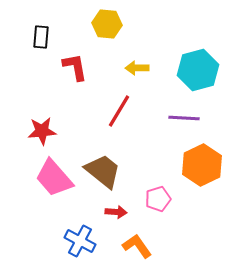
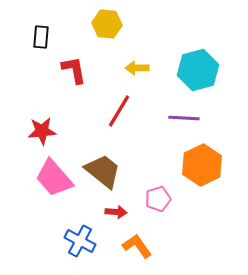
red L-shape: moved 1 px left, 3 px down
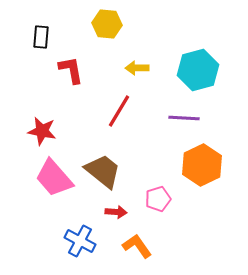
red L-shape: moved 3 px left
red star: rotated 16 degrees clockwise
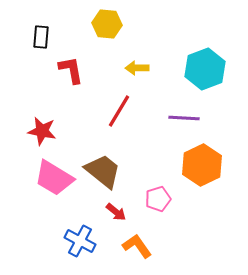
cyan hexagon: moved 7 px right, 1 px up; rotated 6 degrees counterclockwise
pink trapezoid: rotated 18 degrees counterclockwise
red arrow: rotated 35 degrees clockwise
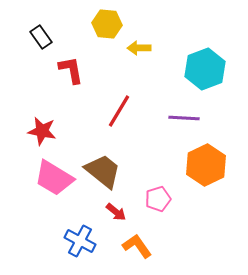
black rectangle: rotated 40 degrees counterclockwise
yellow arrow: moved 2 px right, 20 px up
orange hexagon: moved 4 px right
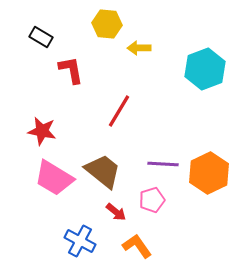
black rectangle: rotated 25 degrees counterclockwise
purple line: moved 21 px left, 46 px down
orange hexagon: moved 3 px right, 8 px down
pink pentagon: moved 6 px left, 1 px down
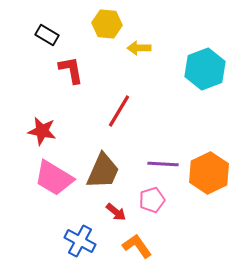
black rectangle: moved 6 px right, 2 px up
brown trapezoid: rotated 75 degrees clockwise
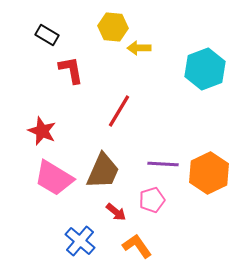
yellow hexagon: moved 6 px right, 3 px down
red star: rotated 12 degrees clockwise
blue cross: rotated 12 degrees clockwise
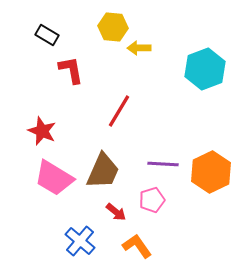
orange hexagon: moved 2 px right, 1 px up
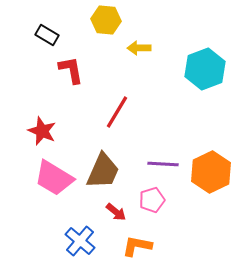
yellow hexagon: moved 7 px left, 7 px up
red line: moved 2 px left, 1 px down
orange L-shape: rotated 44 degrees counterclockwise
